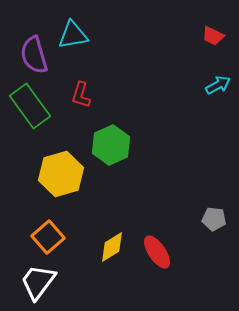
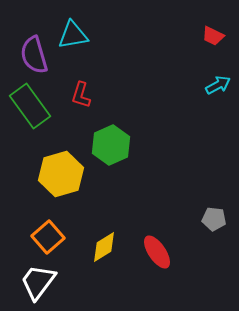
yellow diamond: moved 8 px left
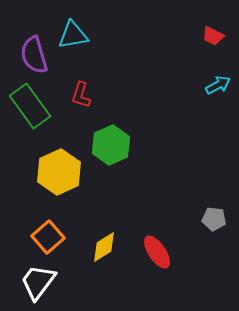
yellow hexagon: moved 2 px left, 2 px up; rotated 9 degrees counterclockwise
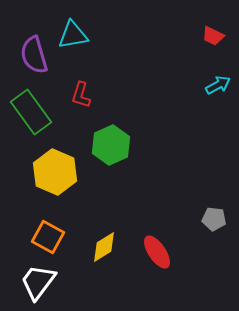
green rectangle: moved 1 px right, 6 px down
yellow hexagon: moved 4 px left; rotated 12 degrees counterclockwise
orange square: rotated 20 degrees counterclockwise
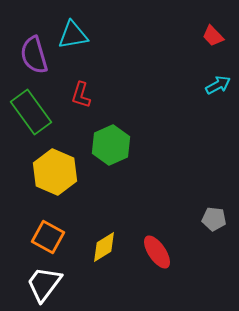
red trapezoid: rotated 20 degrees clockwise
white trapezoid: moved 6 px right, 2 px down
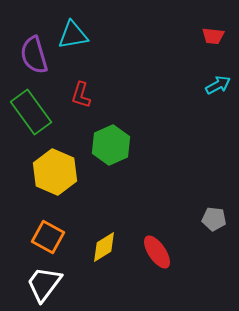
red trapezoid: rotated 40 degrees counterclockwise
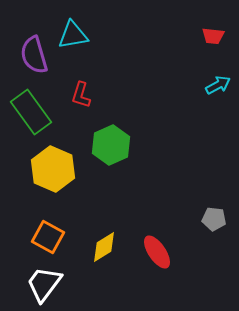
yellow hexagon: moved 2 px left, 3 px up
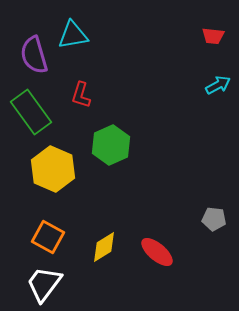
red ellipse: rotated 16 degrees counterclockwise
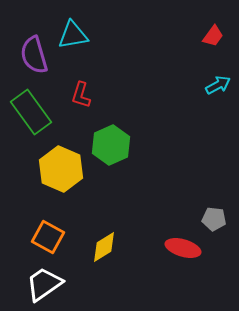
red trapezoid: rotated 60 degrees counterclockwise
yellow hexagon: moved 8 px right
red ellipse: moved 26 px right, 4 px up; rotated 24 degrees counterclockwise
white trapezoid: rotated 18 degrees clockwise
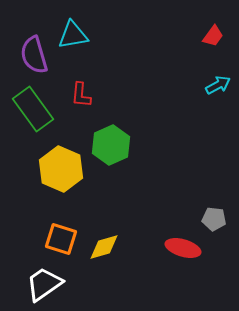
red L-shape: rotated 12 degrees counterclockwise
green rectangle: moved 2 px right, 3 px up
orange square: moved 13 px right, 2 px down; rotated 12 degrees counterclockwise
yellow diamond: rotated 16 degrees clockwise
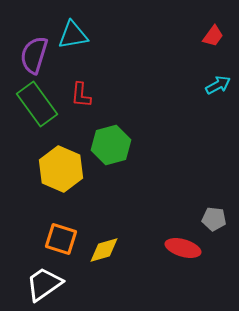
purple semicircle: rotated 33 degrees clockwise
green rectangle: moved 4 px right, 5 px up
green hexagon: rotated 9 degrees clockwise
yellow diamond: moved 3 px down
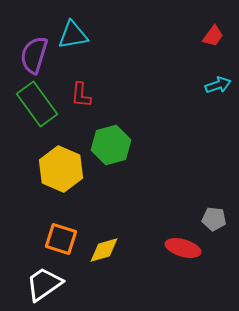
cyan arrow: rotated 10 degrees clockwise
